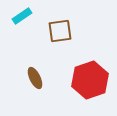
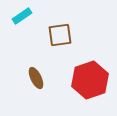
brown square: moved 4 px down
brown ellipse: moved 1 px right
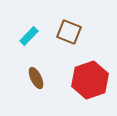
cyan rectangle: moved 7 px right, 20 px down; rotated 12 degrees counterclockwise
brown square: moved 9 px right, 3 px up; rotated 30 degrees clockwise
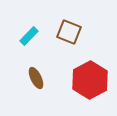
red hexagon: rotated 9 degrees counterclockwise
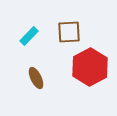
brown square: rotated 25 degrees counterclockwise
red hexagon: moved 13 px up
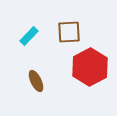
brown ellipse: moved 3 px down
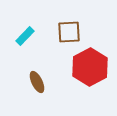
cyan rectangle: moved 4 px left
brown ellipse: moved 1 px right, 1 px down
